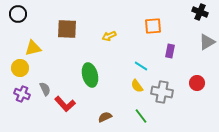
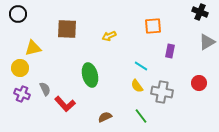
red circle: moved 2 px right
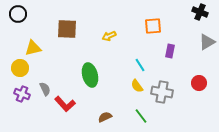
cyan line: moved 1 px left, 1 px up; rotated 24 degrees clockwise
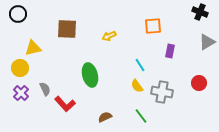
purple cross: moved 1 px left, 1 px up; rotated 21 degrees clockwise
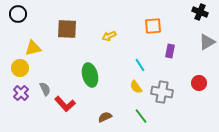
yellow semicircle: moved 1 px left, 1 px down
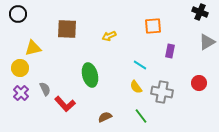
cyan line: rotated 24 degrees counterclockwise
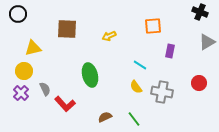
yellow circle: moved 4 px right, 3 px down
green line: moved 7 px left, 3 px down
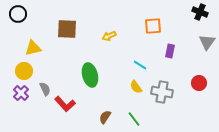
gray triangle: rotated 24 degrees counterclockwise
brown semicircle: rotated 32 degrees counterclockwise
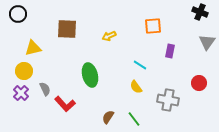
gray cross: moved 6 px right, 8 px down
brown semicircle: moved 3 px right
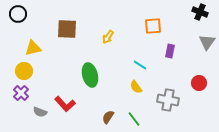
yellow arrow: moved 1 px left, 1 px down; rotated 32 degrees counterclockwise
gray semicircle: moved 5 px left, 23 px down; rotated 136 degrees clockwise
